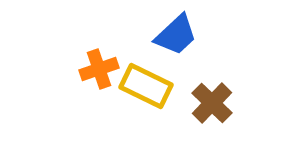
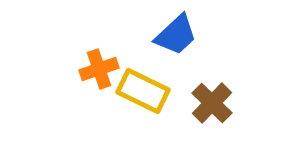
yellow rectangle: moved 3 px left, 5 px down
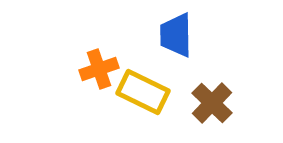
blue trapezoid: rotated 132 degrees clockwise
yellow rectangle: moved 1 px down
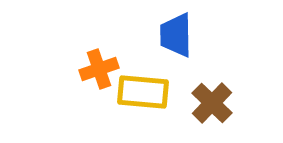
yellow rectangle: rotated 21 degrees counterclockwise
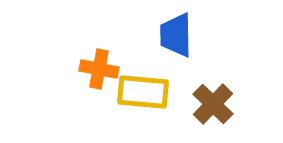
orange cross: rotated 30 degrees clockwise
brown cross: moved 1 px right, 1 px down
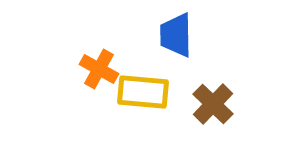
orange cross: rotated 18 degrees clockwise
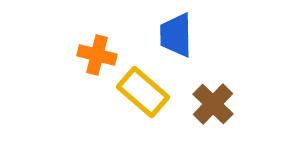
orange cross: moved 2 px left, 14 px up; rotated 15 degrees counterclockwise
yellow rectangle: rotated 36 degrees clockwise
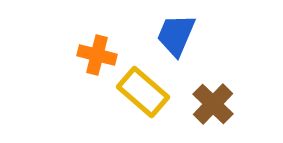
blue trapezoid: rotated 24 degrees clockwise
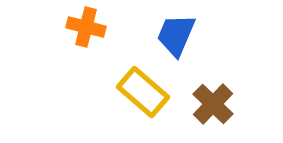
orange cross: moved 11 px left, 28 px up
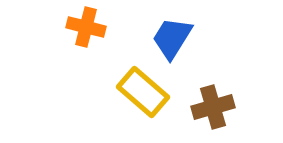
blue trapezoid: moved 4 px left, 3 px down; rotated 9 degrees clockwise
brown cross: moved 3 px down; rotated 30 degrees clockwise
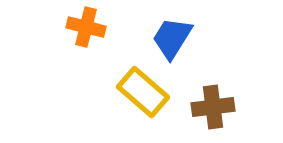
brown cross: rotated 9 degrees clockwise
